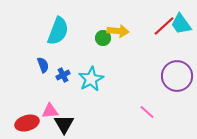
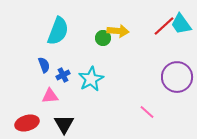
blue semicircle: moved 1 px right
purple circle: moved 1 px down
pink triangle: moved 15 px up
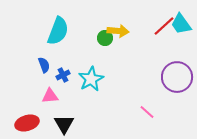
green circle: moved 2 px right
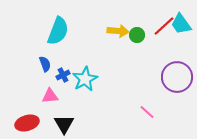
green circle: moved 32 px right, 3 px up
blue semicircle: moved 1 px right, 1 px up
cyan star: moved 6 px left
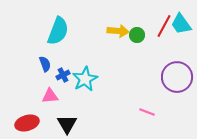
red line: rotated 20 degrees counterclockwise
pink line: rotated 21 degrees counterclockwise
black triangle: moved 3 px right
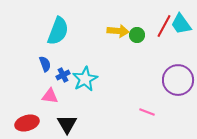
purple circle: moved 1 px right, 3 px down
pink triangle: rotated 12 degrees clockwise
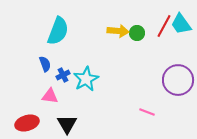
green circle: moved 2 px up
cyan star: moved 1 px right
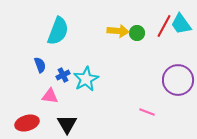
blue semicircle: moved 5 px left, 1 px down
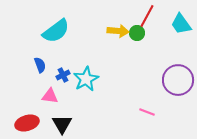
red line: moved 17 px left, 10 px up
cyan semicircle: moved 2 px left; rotated 32 degrees clockwise
black triangle: moved 5 px left
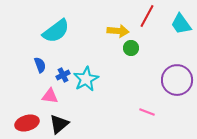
green circle: moved 6 px left, 15 px down
purple circle: moved 1 px left
black triangle: moved 3 px left; rotated 20 degrees clockwise
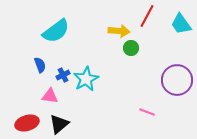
yellow arrow: moved 1 px right
